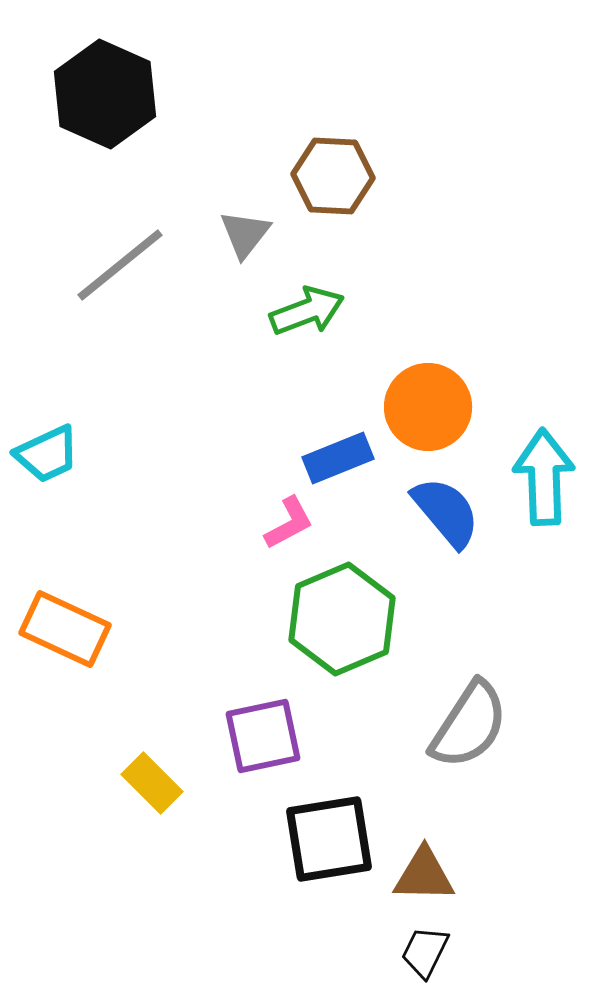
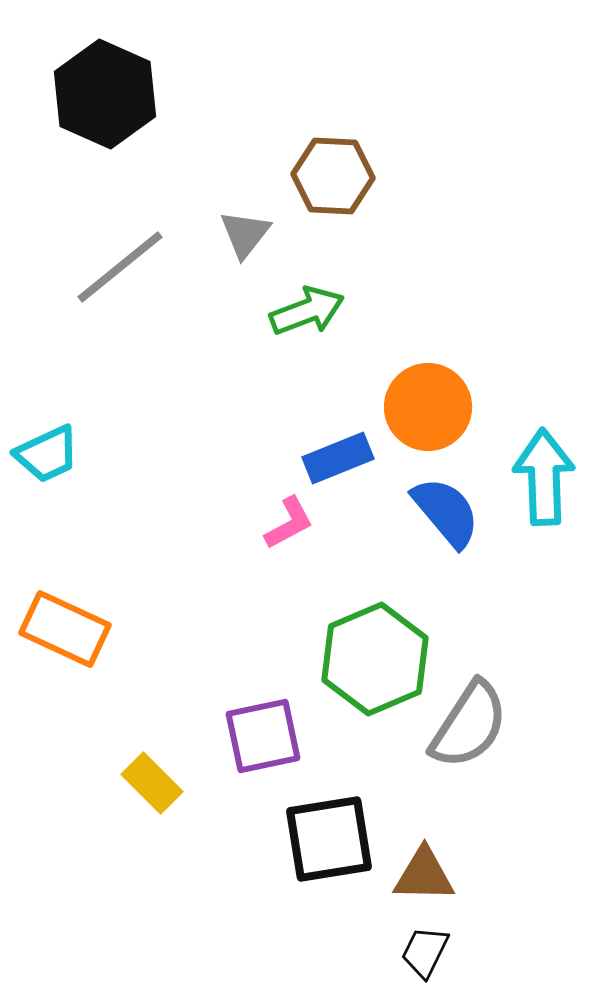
gray line: moved 2 px down
green hexagon: moved 33 px right, 40 px down
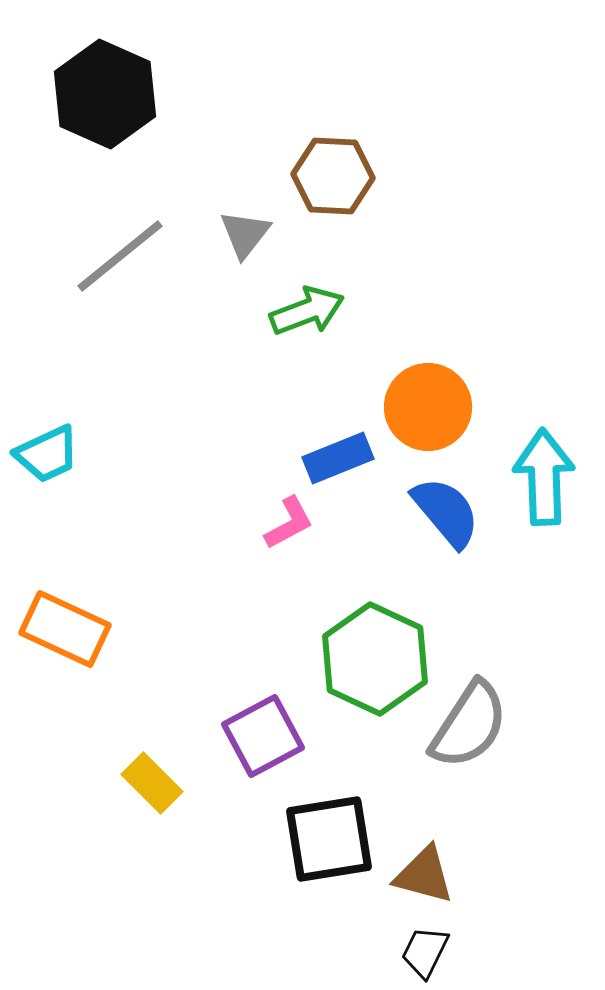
gray line: moved 11 px up
green hexagon: rotated 12 degrees counterclockwise
purple square: rotated 16 degrees counterclockwise
brown triangle: rotated 14 degrees clockwise
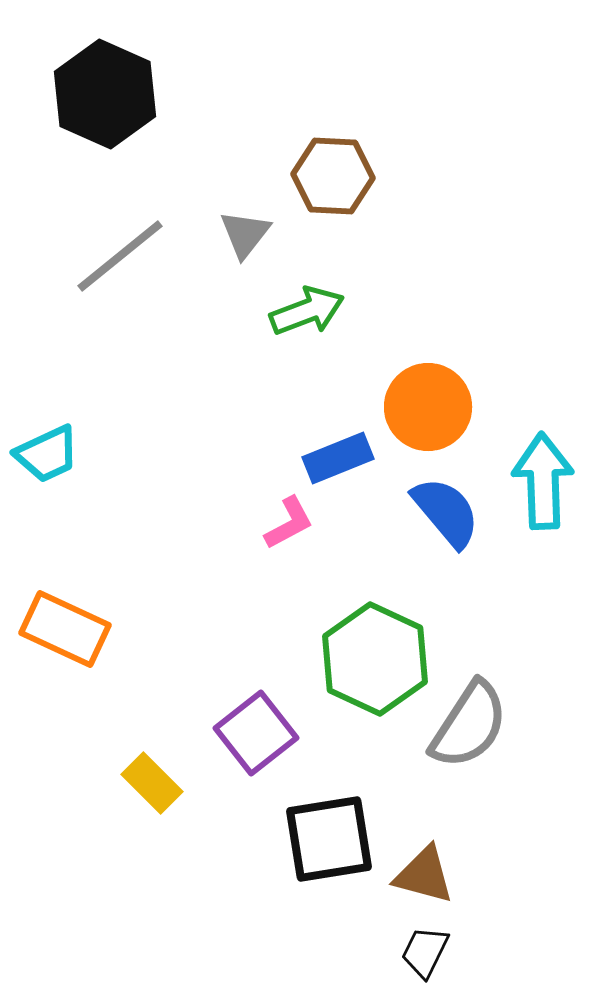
cyan arrow: moved 1 px left, 4 px down
purple square: moved 7 px left, 3 px up; rotated 10 degrees counterclockwise
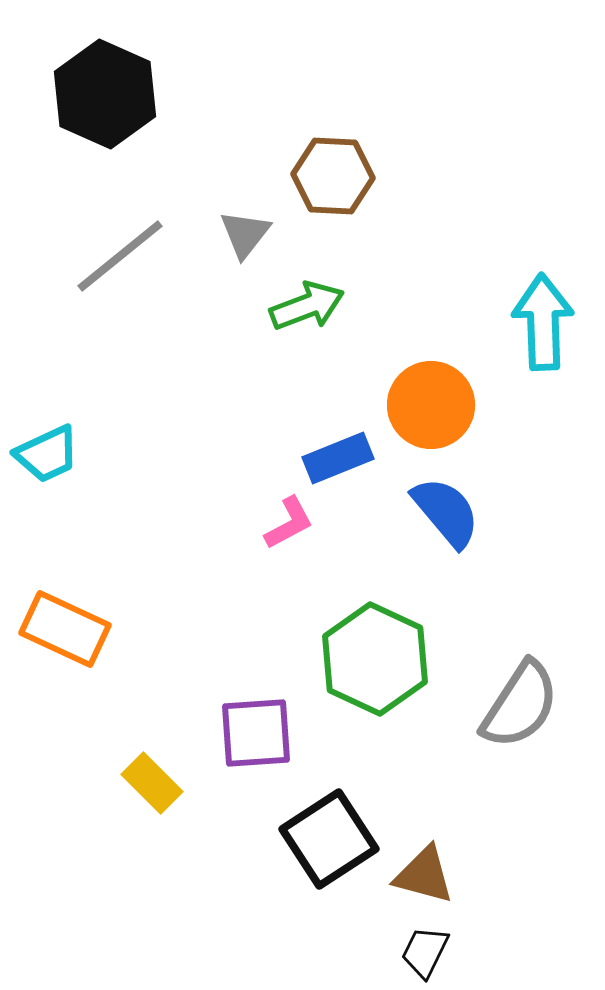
green arrow: moved 5 px up
orange circle: moved 3 px right, 2 px up
cyan arrow: moved 159 px up
gray semicircle: moved 51 px right, 20 px up
purple square: rotated 34 degrees clockwise
black square: rotated 24 degrees counterclockwise
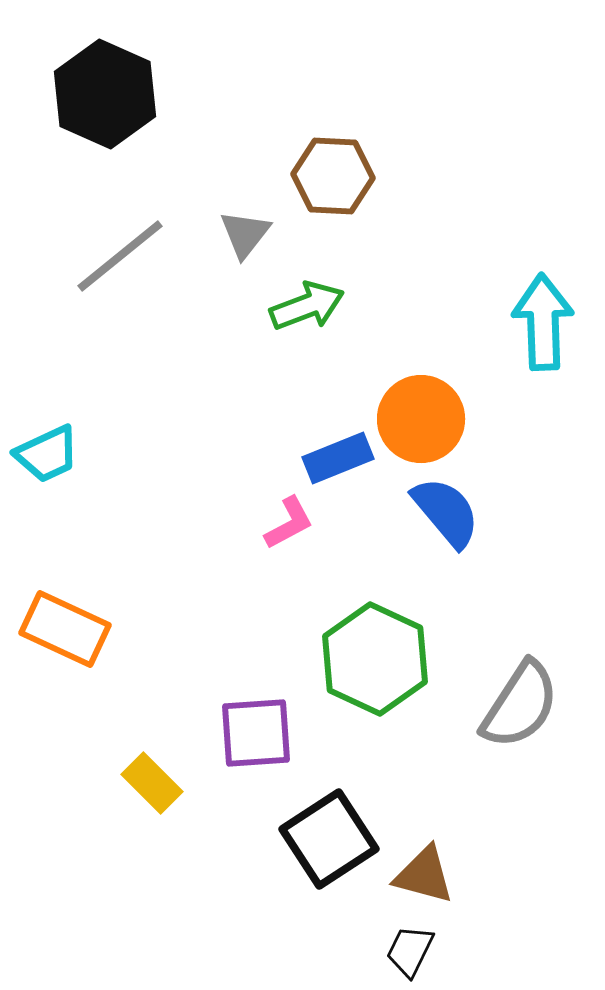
orange circle: moved 10 px left, 14 px down
black trapezoid: moved 15 px left, 1 px up
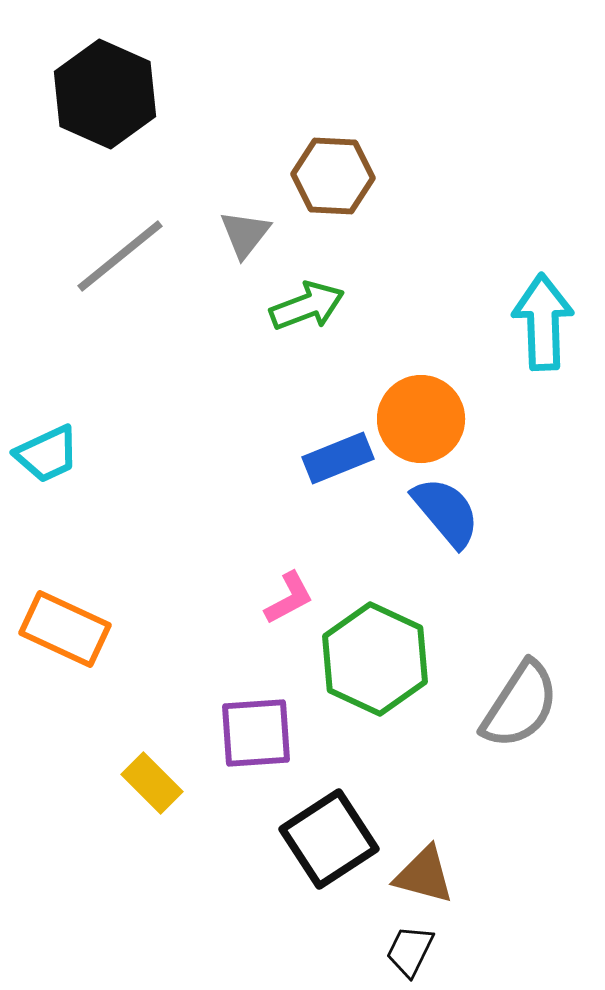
pink L-shape: moved 75 px down
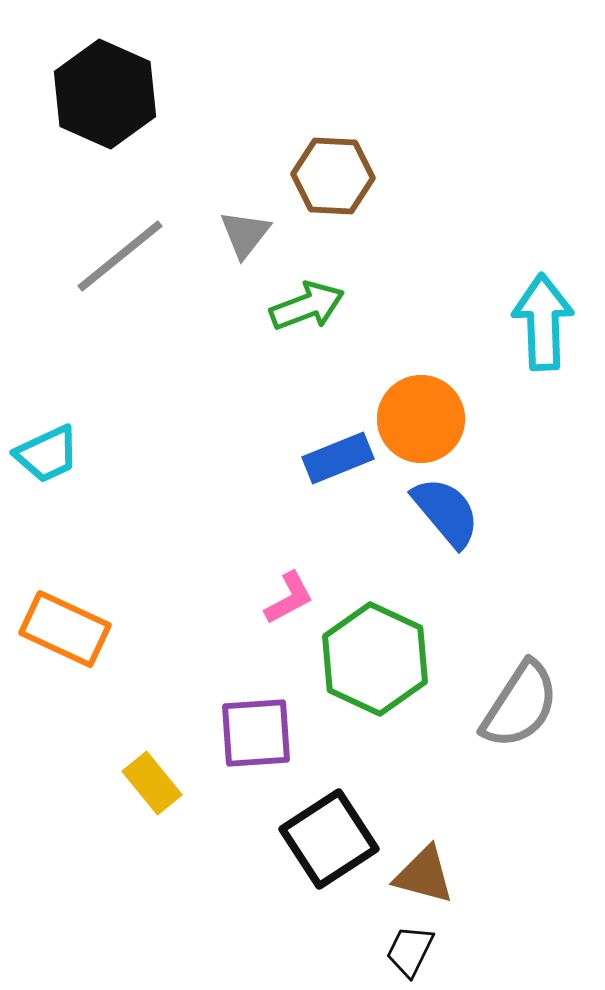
yellow rectangle: rotated 6 degrees clockwise
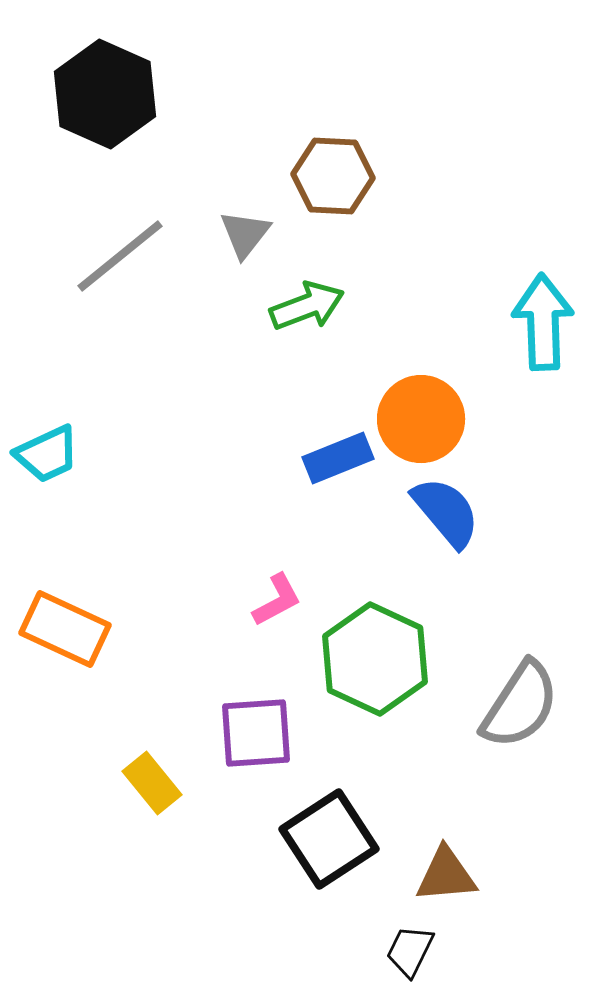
pink L-shape: moved 12 px left, 2 px down
brown triangle: moved 22 px right; rotated 20 degrees counterclockwise
